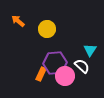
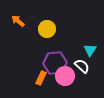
orange rectangle: moved 4 px down
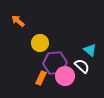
yellow circle: moved 7 px left, 14 px down
cyan triangle: rotated 24 degrees counterclockwise
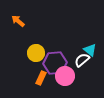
yellow circle: moved 4 px left, 10 px down
white semicircle: moved 6 px up; rotated 84 degrees counterclockwise
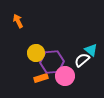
orange arrow: rotated 24 degrees clockwise
cyan triangle: moved 1 px right
purple hexagon: moved 3 px left, 1 px up
orange rectangle: rotated 48 degrees clockwise
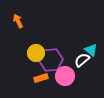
purple hexagon: moved 1 px left, 2 px up
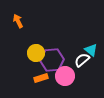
purple hexagon: moved 1 px right
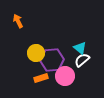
cyan triangle: moved 11 px left, 2 px up
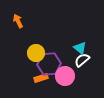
purple hexagon: moved 3 px left, 4 px down
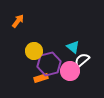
orange arrow: rotated 64 degrees clockwise
cyan triangle: moved 7 px left, 1 px up
yellow circle: moved 2 px left, 2 px up
purple hexagon: rotated 10 degrees counterclockwise
pink circle: moved 5 px right, 5 px up
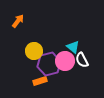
white semicircle: rotated 77 degrees counterclockwise
pink circle: moved 5 px left, 10 px up
orange rectangle: moved 1 px left, 3 px down
